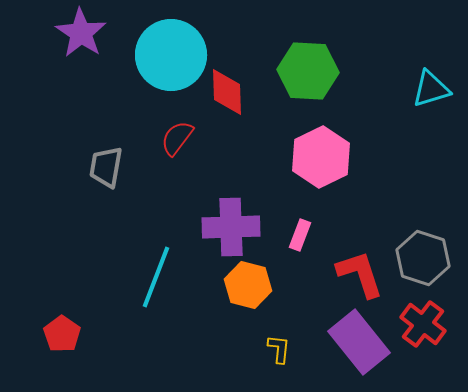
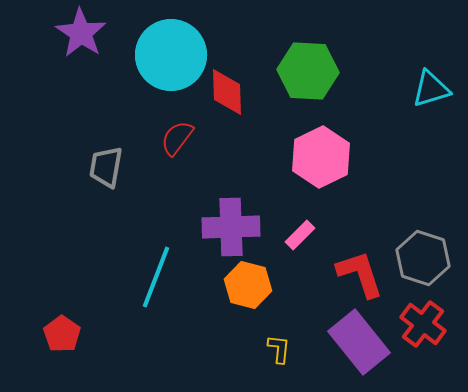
pink rectangle: rotated 24 degrees clockwise
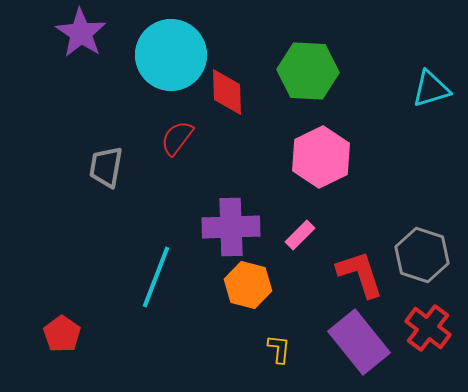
gray hexagon: moved 1 px left, 3 px up
red cross: moved 5 px right, 4 px down
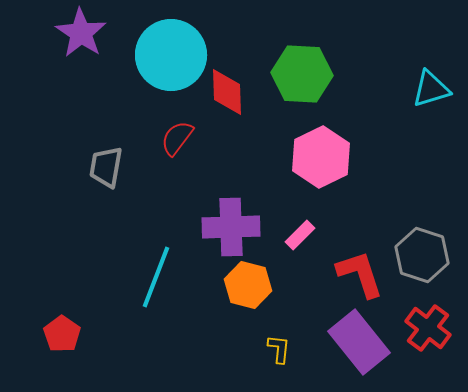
green hexagon: moved 6 px left, 3 px down
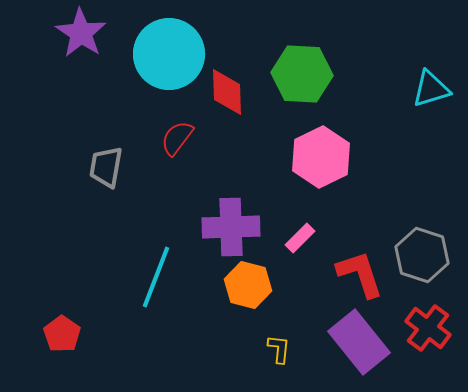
cyan circle: moved 2 px left, 1 px up
pink rectangle: moved 3 px down
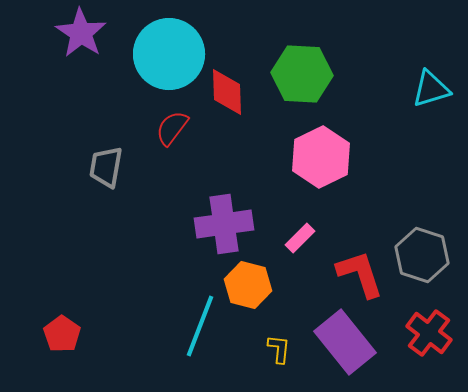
red semicircle: moved 5 px left, 10 px up
purple cross: moved 7 px left, 3 px up; rotated 6 degrees counterclockwise
cyan line: moved 44 px right, 49 px down
red cross: moved 1 px right, 5 px down
purple rectangle: moved 14 px left
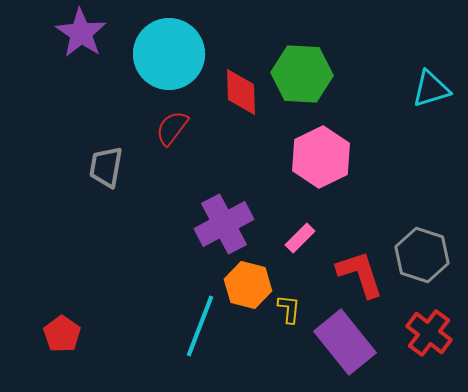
red diamond: moved 14 px right
purple cross: rotated 20 degrees counterclockwise
yellow L-shape: moved 10 px right, 40 px up
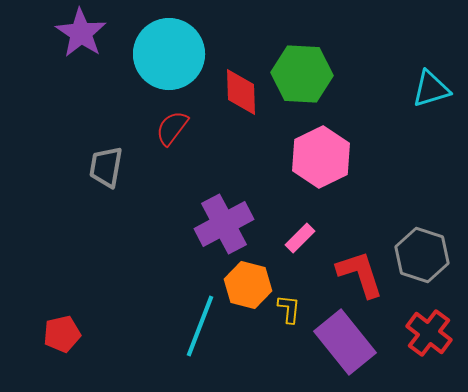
red pentagon: rotated 24 degrees clockwise
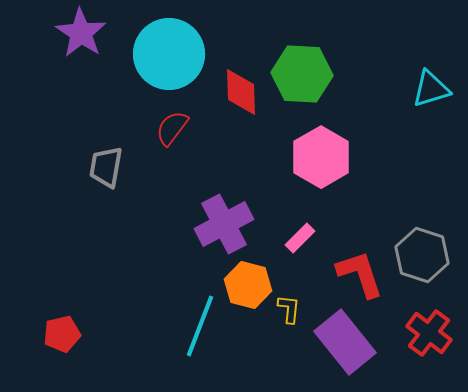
pink hexagon: rotated 4 degrees counterclockwise
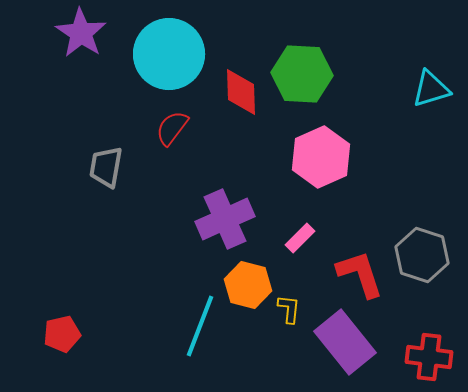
pink hexagon: rotated 6 degrees clockwise
purple cross: moved 1 px right, 5 px up; rotated 4 degrees clockwise
red cross: moved 24 px down; rotated 30 degrees counterclockwise
